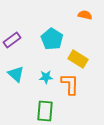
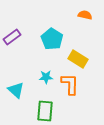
purple rectangle: moved 3 px up
cyan triangle: moved 16 px down
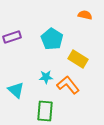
purple rectangle: rotated 18 degrees clockwise
orange L-shape: moved 2 px left, 1 px down; rotated 40 degrees counterclockwise
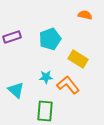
cyan pentagon: moved 2 px left; rotated 20 degrees clockwise
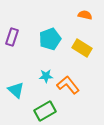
purple rectangle: rotated 54 degrees counterclockwise
yellow rectangle: moved 4 px right, 11 px up
cyan star: moved 1 px up
green rectangle: rotated 55 degrees clockwise
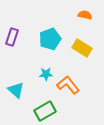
cyan star: moved 2 px up
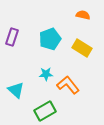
orange semicircle: moved 2 px left
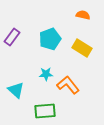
purple rectangle: rotated 18 degrees clockwise
green rectangle: rotated 25 degrees clockwise
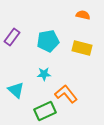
cyan pentagon: moved 2 px left, 2 px down; rotated 10 degrees clockwise
yellow rectangle: rotated 18 degrees counterclockwise
cyan star: moved 2 px left
orange L-shape: moved 2 px left, 9 px down
green rectangle: rotated 20 degrees counterclockwise
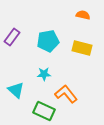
green rectangle: moved 1 px left; rotated 50 degrees clockwise
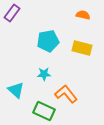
purple rectangle: moved 24 px up
